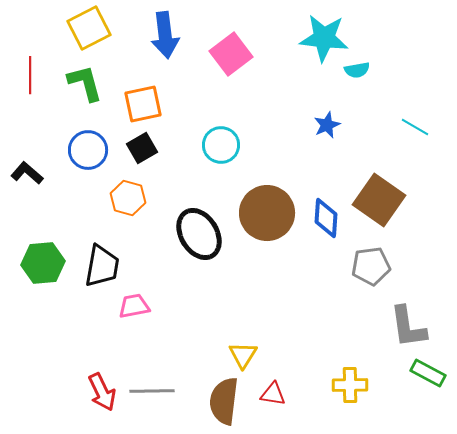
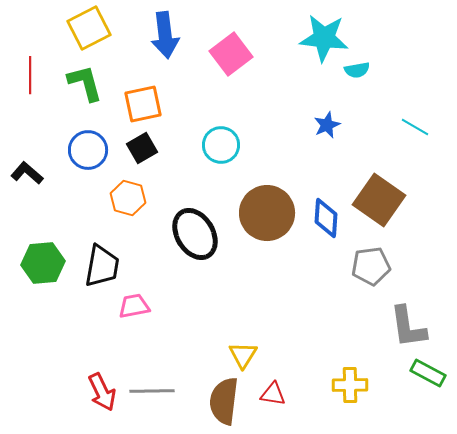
black ellipse: moved 4 px left
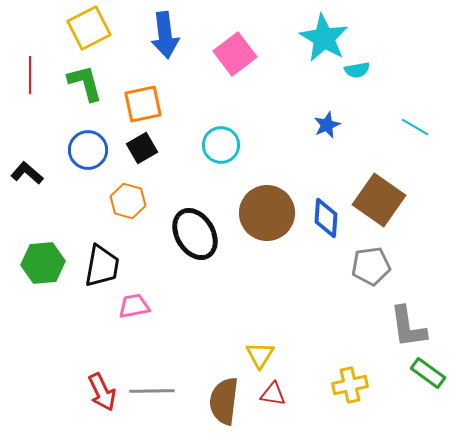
cyan star: rotated 24 degrees clockwise
pink square: moved 4 px right
orange hexagon: moved 3 px down
yellow triangle: moved 17 px right
green rectangle: rotated 8 degrees clockwise
yellow cross: rotated 12 degrees counterclockwise
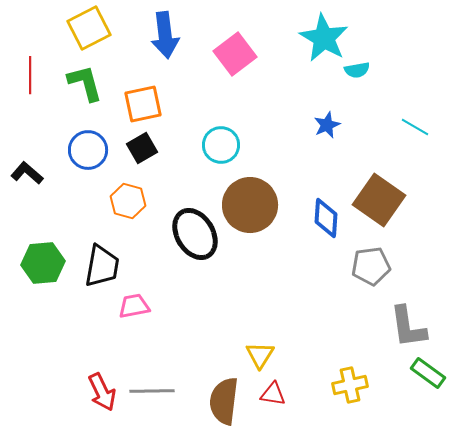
brown circle: moved 17 px left, 8 px up
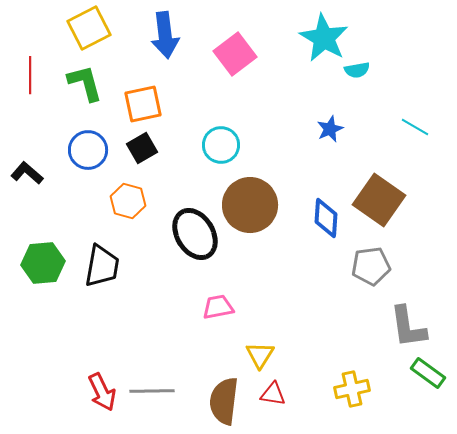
blue star: moved 3 px right, 4 px down
pink trapezoid: moved 84 px right, 1 px down
yellow cross: moved 2 px right, 4 px down
